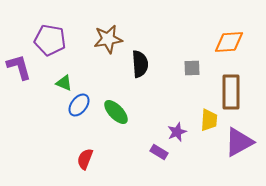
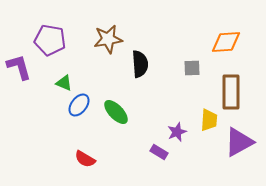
orange diamond: moved 3 px left
red semicircle: rotated 80 degrees counterclockwise
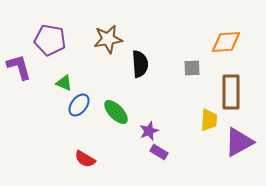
purple star: moved 28 px left, 1 px up
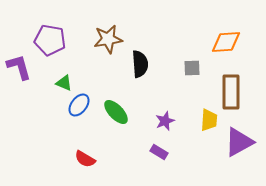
purple star: moved 16 px right, 10 px up
